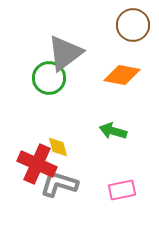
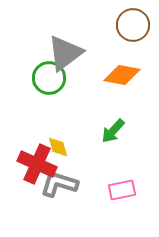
green arrow: rotated 64 degrees counterclockwise
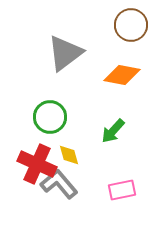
brown circle: moved 2 px left
green circle: moved 1 px right, 39 px down
yellow diamond: moved 11 px right, 8 px down
gray L-shape: rotated 33 degrees clockwise
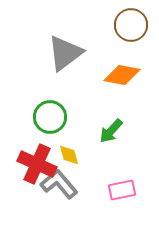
green arrow: moved 2 px left
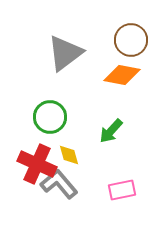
brown circle: moved 15 px down
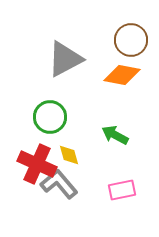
gray triangle: moved 6 px down; rotated 9 degrees clockwise
green arrow: moved 4 px right, 4 px down; rotated 76 degrees clockwise
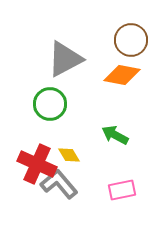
green circle: moved 13 px up
yellow diamond: rotated 15 degrees counterclockwise
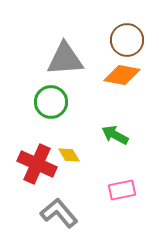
brown circle: moved 4 px left
gray triangle: rotated 24 degrees clockwise
green circle: moved 1 px right, 2 px up
gray L-shape: moved 29 px down
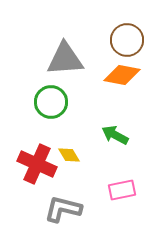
gray L-shape: moved 4 px right, 4 px up; rotated 36 degrees counterclockwise
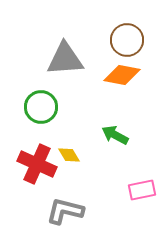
green circle: moved 10 px left, 5 px down
pink rectangle: moved 20 px right
gray L-shape: moved 2 px right, 2 px down
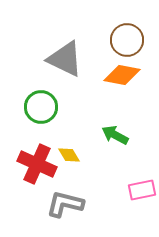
gray triangle: rotated 30 degrees clockwise
gray L-shape: moved 7 px up
